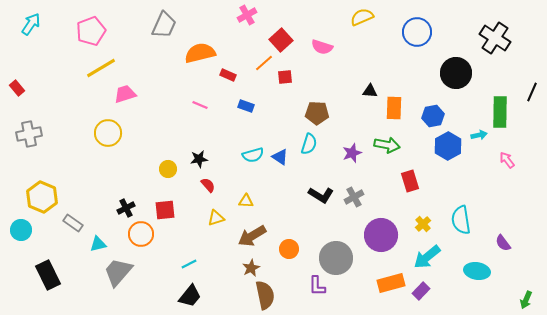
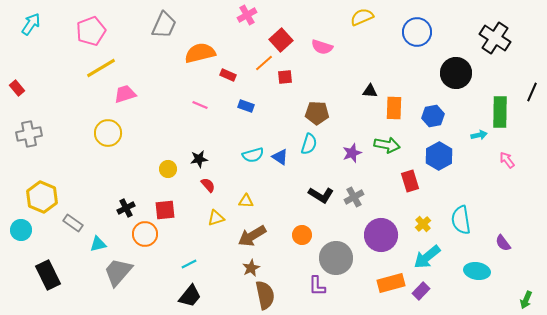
blue hexagon at (448, 146): moved 9 px left, 10 px down
orange circle at (141, 234): moved 4 px right
orange circle at (289, 249): moved 13 px right, 14 px up
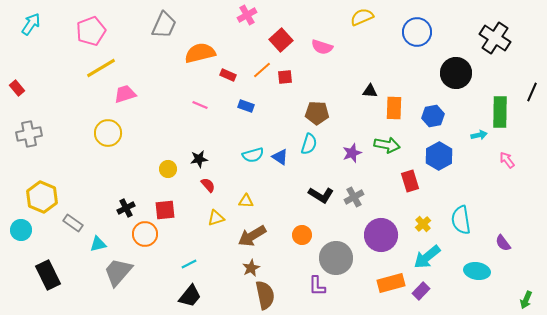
orange line at (264, 63): moved 2 px left, 7 px down
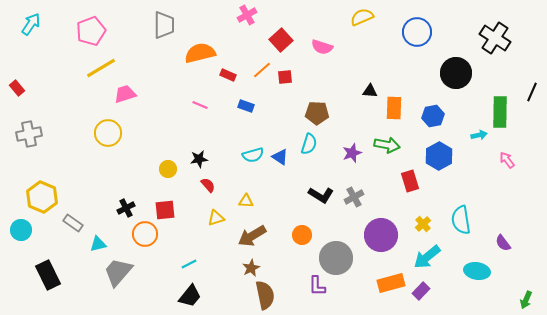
gray trapezoid at (164, 25): rotated 24 degrees counterclockwise
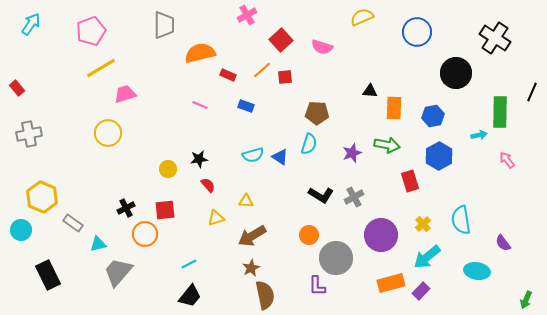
orange circle at (302, 235): moved 7 px right
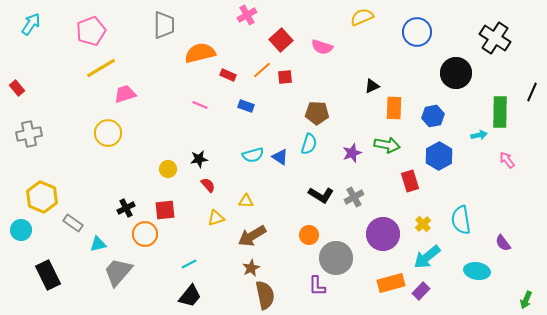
black triangle at (370, 91): moved 2 px right, 5 px up; rotated 28 degrees counterclockwise
purple circle at (381, 235): moved 2 px right, 1 px up
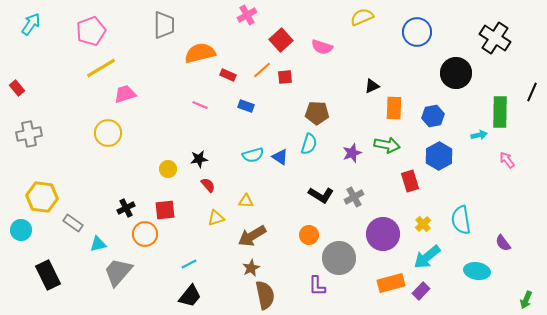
yellow hexagon at (42, 197): rotated 16 degrees counterclockwise
gray circle at (336, 258): moved 3 px right
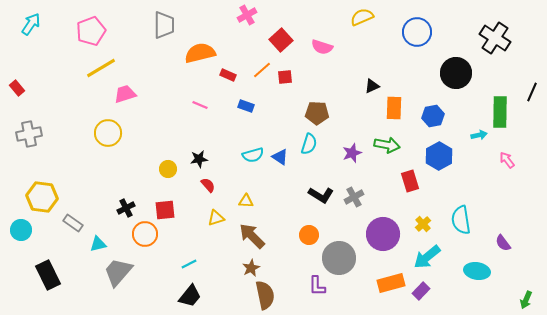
brown arrow at (252, 236): rotated 76 degrees clockwise
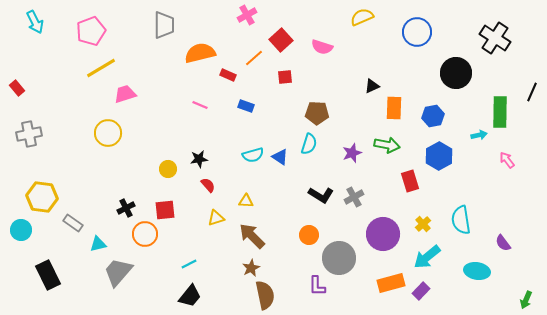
cyan arrow at (31, 24): moved 4 px right, 2 px up; rotated 120 degrees clockwise
orange line at (262, 70): moved 8 px left, 12 px up
